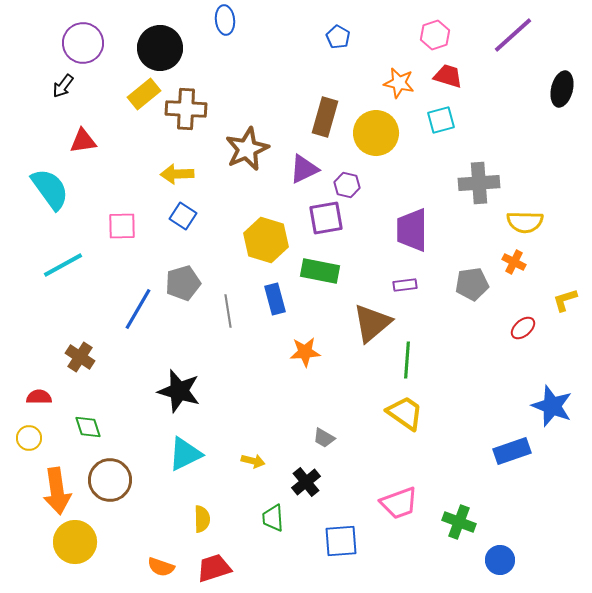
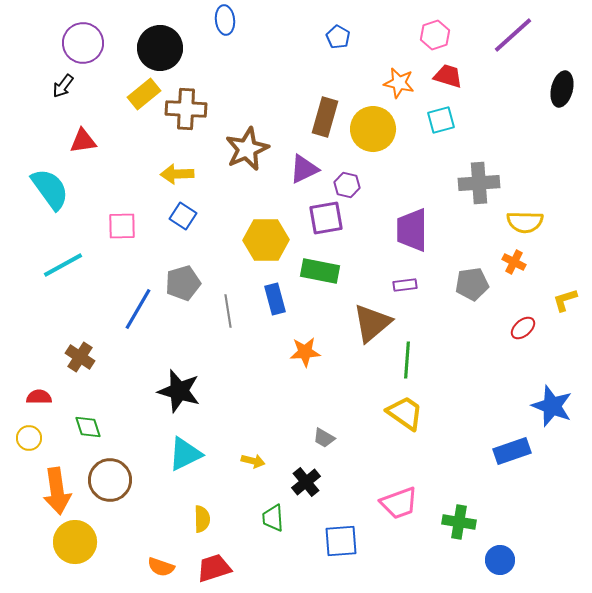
yellow circle at (376, 133): moved 3 px left, 4 px up
yellow hexagon at (266, 240): rotated 18 degrees counterclockwise
green cross at (459, 522): rotated 12 degrees counterclockwise
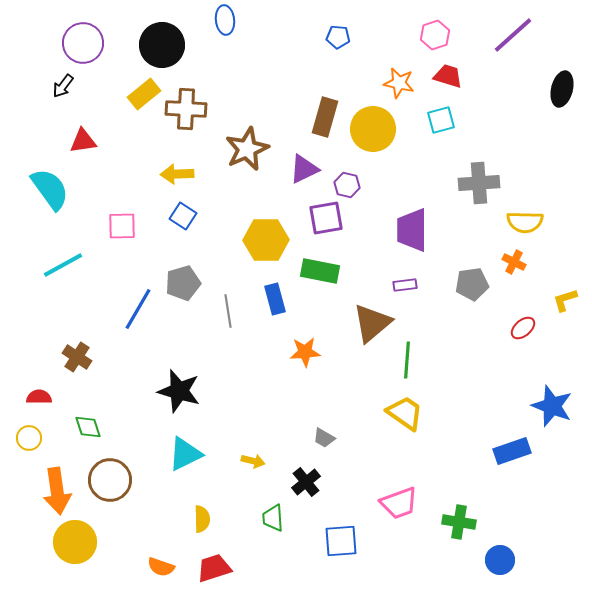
blue pentagon at (338, 37): rotated 25 degrees counterclockwise
black circle at (160, 48): moved 2 px right, 3 px up
brown cross at (80, 357): moved 3 px left
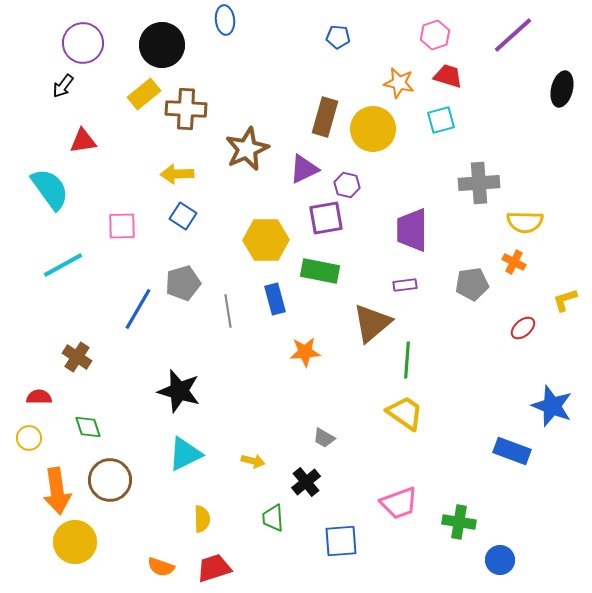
blue rectangle at (512, 451): rotated 39 degrees clockwise
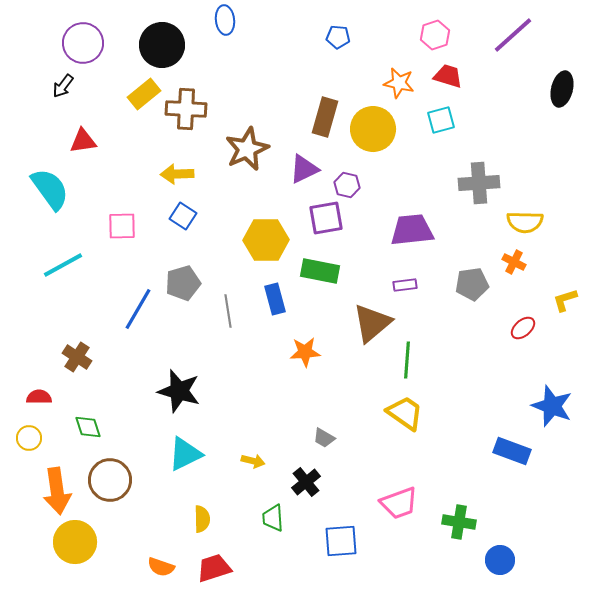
purple trapezoid at (412, 230): rotated 84 degrees clockwise
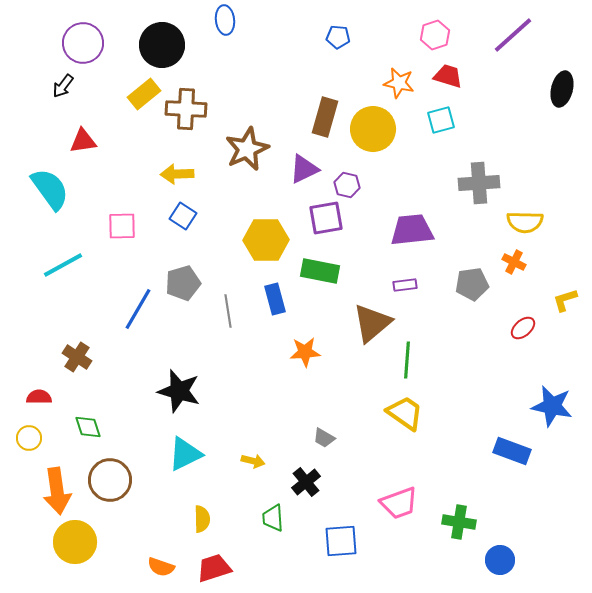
blue star at (552, 406): rotated 9 degrees counterclockwise
